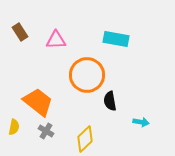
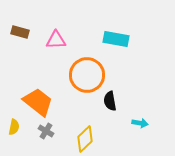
brown rectangle: rotated 42 degrees counterclockwise
cyan arrow: moved 1 px left, 1 px down
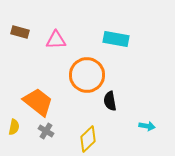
cyan arrow: moved 7 px right, 3 px down
yellow diamond: moved 3 px right
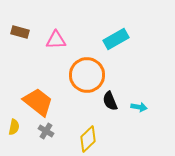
cyan rectangle: rotated 40 degrees counterclockwise
black semicircle: rotated 12 degrees counterclockwise
cyan arrow: moved 8 px left, 19 px up
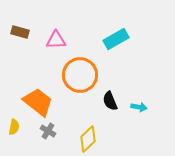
orange circle: moved 7 px left
gray cross: moved 2 px right
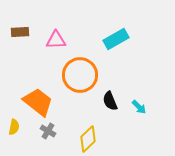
brown rectangle: rotated 18 degrees counterclockwise
cyan arrow: rotated 35 degrees clockwise
